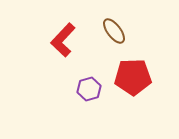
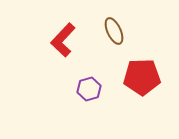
brown ellipse: rotated 12 degrees clockwise
red pentagon: moved 9 px right
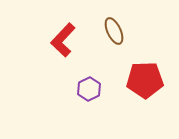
red pentagon: moved 3 px right, 3 px down
purple hexagon: rotated 10 degrees counterclockwise
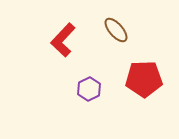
brown ellipse: moved 2 px right, 1 px up; rotated 16 degrees counterclockwise
red pentagon: moved 1 px left, 1 px up
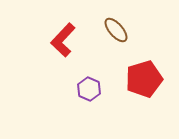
red pentagon: rotated 15 degrees counterclockwise
purple hexagon: rotated 10 degrees counterclockwise
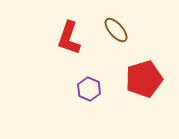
red L-shape: moved 6 px right, 2 px up; rotated 24 degrees counterclockwise
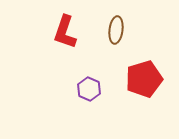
brown ellipse: rotated 48 degrees clockwise
red L-shape: moved 4 px left, 6 px up
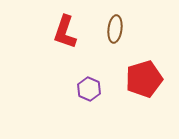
brown ellipse: moved 1 px left, 1 px up
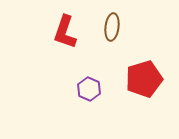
brown ellipse: moved 3 px left, 2 px up
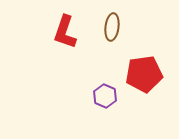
red pentagon: moved 5 px up; rotated 9 degrees clockwise
purple hexagon: moved 16 px right, 7 px down
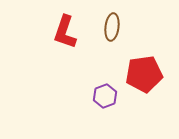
purple hexagon: rotated 15 degrees clockwise
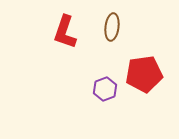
purple hexagon: moved 7 px up
